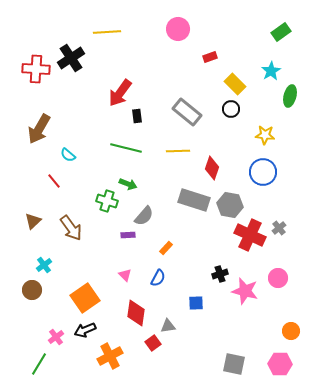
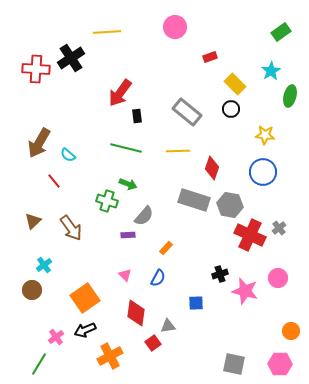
pink circle at (178, 29): moved 3 px left, 2 px up
brown arrow at (39, 129): moved 14 px down
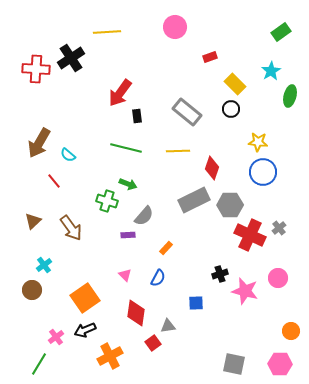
yellow star at (265, 135): moved 7 px left, 7 px down
gray rectangle at (194, 200): rotated 44 degrees counterclockwise
gray hexagon at (230, 205): rotated 10 degrees counterclockwise
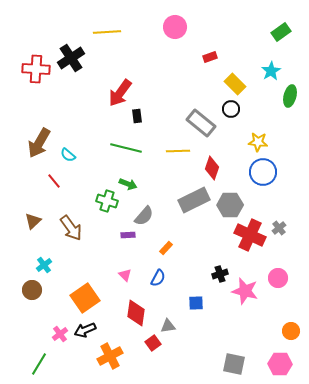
gray rectangle at (187, 112): moved 14 px right, 11 px down
pink cross at (56, 337): moved 4 px right, 3 px up
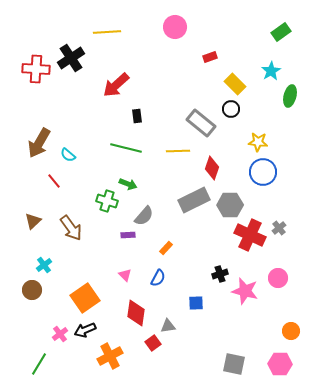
red arrow at (120, 93): moved 4 px left, 8 px up; rotated 12 degrees clockwise
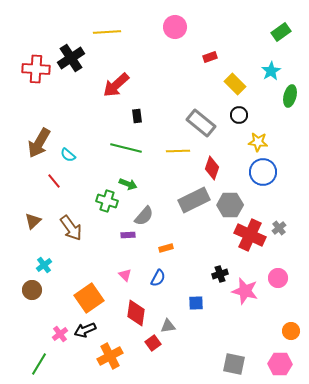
black circle at (231, 109): moved 8 px right, 6 px down
orange rectangle at (166, 248): rotated 32 degrees clockwise
orange square at (85, 298): moved 4 px right
